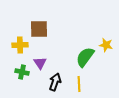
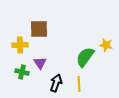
black arrow: moved 1 px right, 1 px down
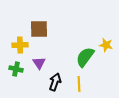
purple triangle: moved 1 px left
green cross: moved 6 px left, 3 px up
black arrow: moved 1 px left, 1 px up
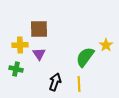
yellow star: rotated 24 degrees clockwise
purple triangle: moved 9 px up
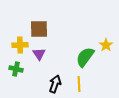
black arrow: moved 2 px down
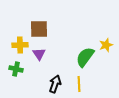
yellow star: rotated 16 degrees clockwise
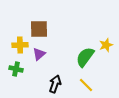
purple triangle: rotated 24 degrees clockwise
yellow line: moved 7 px right, 1 px down; rotated 42 degrees counterclockwise
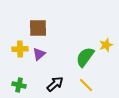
brown square: moved 1 px left, 1 px up
yellow cross: moved 4 px down
green cross: moved 3 px right, 16 px down
black arrow: rotated 30 degrees clockwise
